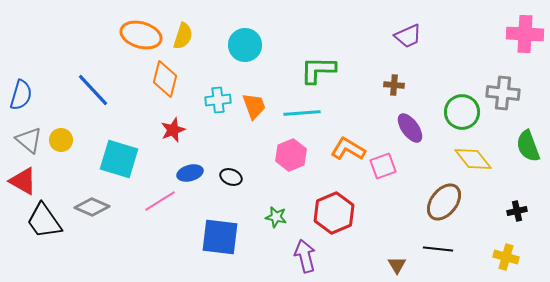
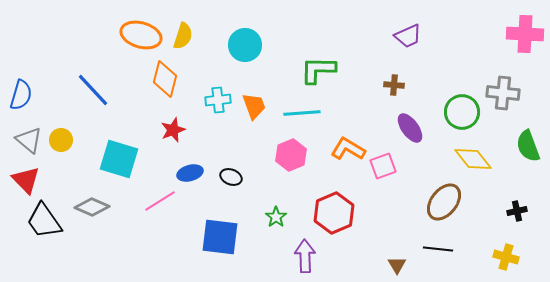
red triangle: moved 3 px right, 1 px up; rotated 16 degrees clockwise
green star: rotated 25 degrees clockwise
purple arrow: rotated 12 degrees clockwise
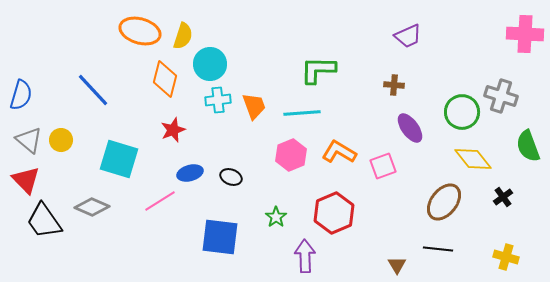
orange ellipse: moved 1 px left, 4 px up
cyan circle: moved 35 px left, 19 px down
gray cross: moved 2 px left, 3 px down; rotated 12 degrees clockwise
orange L-shape: moved 9 px left, 3 px down
black cross: moved 14 px left, 14 px up; rotated 24 degrees counterclockwise
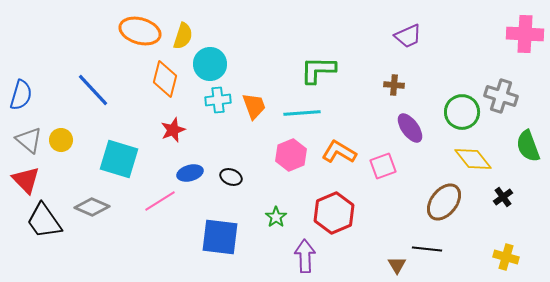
black line: moved 11 px left
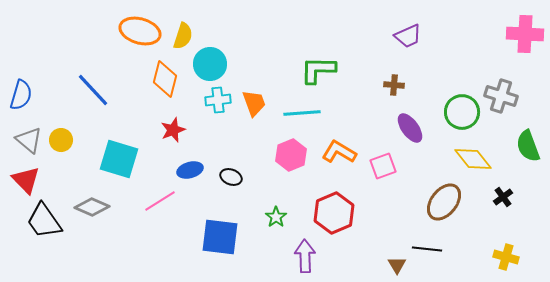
orange trapezoid: moved 3 px up
blue ellipse: moved 3 px up
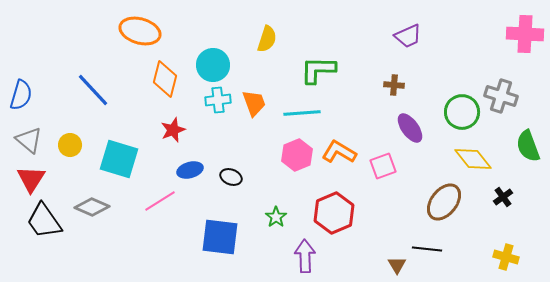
yellow semicircle: moved 84 px right, 3 px down
cyan circle: moved 3 px right, 1 px down
yellow circle: moved 9 px right, 5 px down
pink hexagon: moved 6 px right
red triangle: moved 5 px right, 1 px up; rotated 16 degrees clockwise
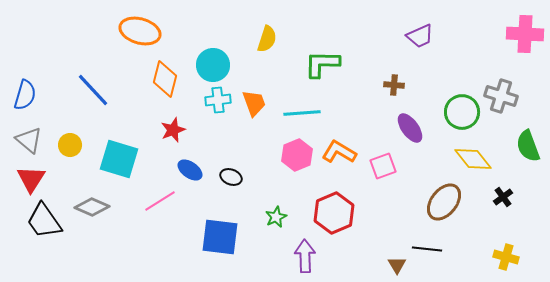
purple trapezoid: moved 12 px right
green L-shape: moved 4 px right, 6 px up
blue semicircle: moved 4 px right
blue ellipse: rotated 50 degrees clockwise
green star: rotated 10 degrees clockwise
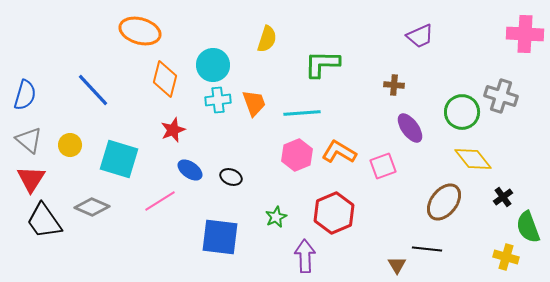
green semicircle: moved 81 px down
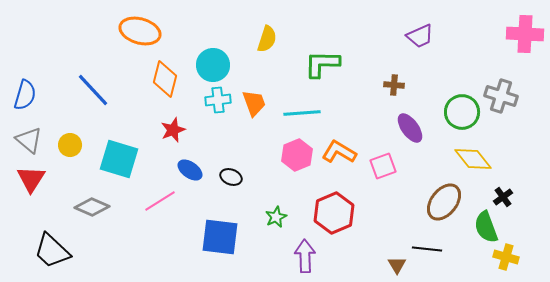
black trapezoid: moved 8 px right, 30 px down; rotated 12 degrees counterclockwise
green semicircle: moved 42 px left
